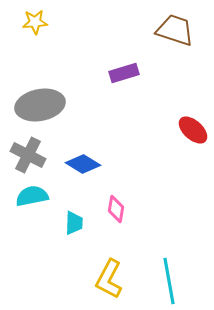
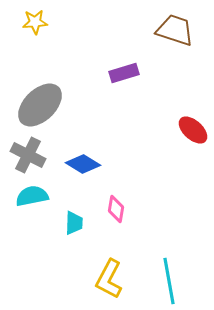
gray ellipse: rotated 33 degrees counterclockwise
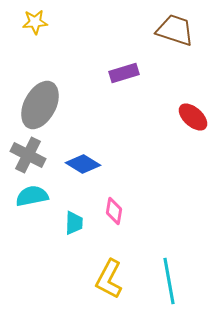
gray ellipse: rotated 18 degrees counterclockwise
red ellipse: moved 13 px up
pink diamond: moved 2 px left, 2 px down
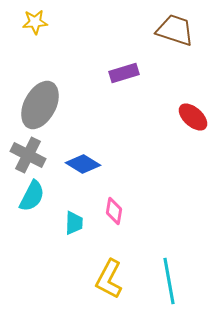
cyan semicircle: rotated 128 degrees clockwise
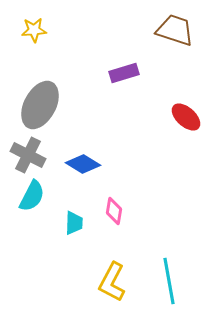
yellow star: moved 1 px left, 8 px down
red ellipse: moved 7 px left
yellow L-shape: moved 3 px right, 3 px down
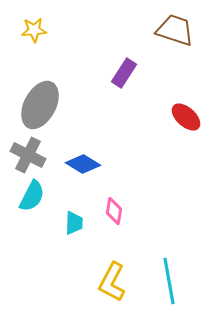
purple rectangle: rotated 40 degrees counterclockwise
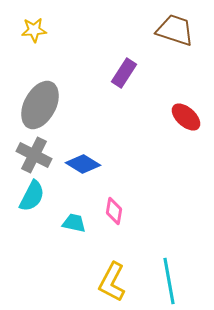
gray cross: moved 6 px right
cyan trapezoid: rotated 80 degrees counterclockwise
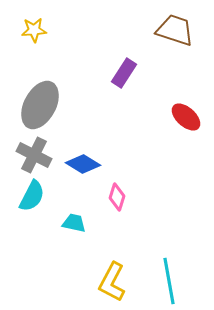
pink diamond: moved 3 px right, 14 px up; rotated 8 degrees clockwise
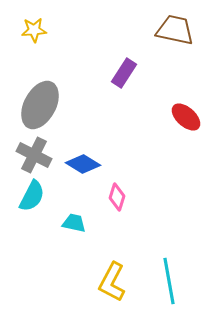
brown trapezoid: rotated 6 degrees counterclockwise
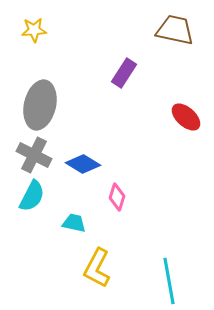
gray ellipse: rotated 15 degrees counterclockwise
yellow L-shape: moved 15 px left, 14 px up
